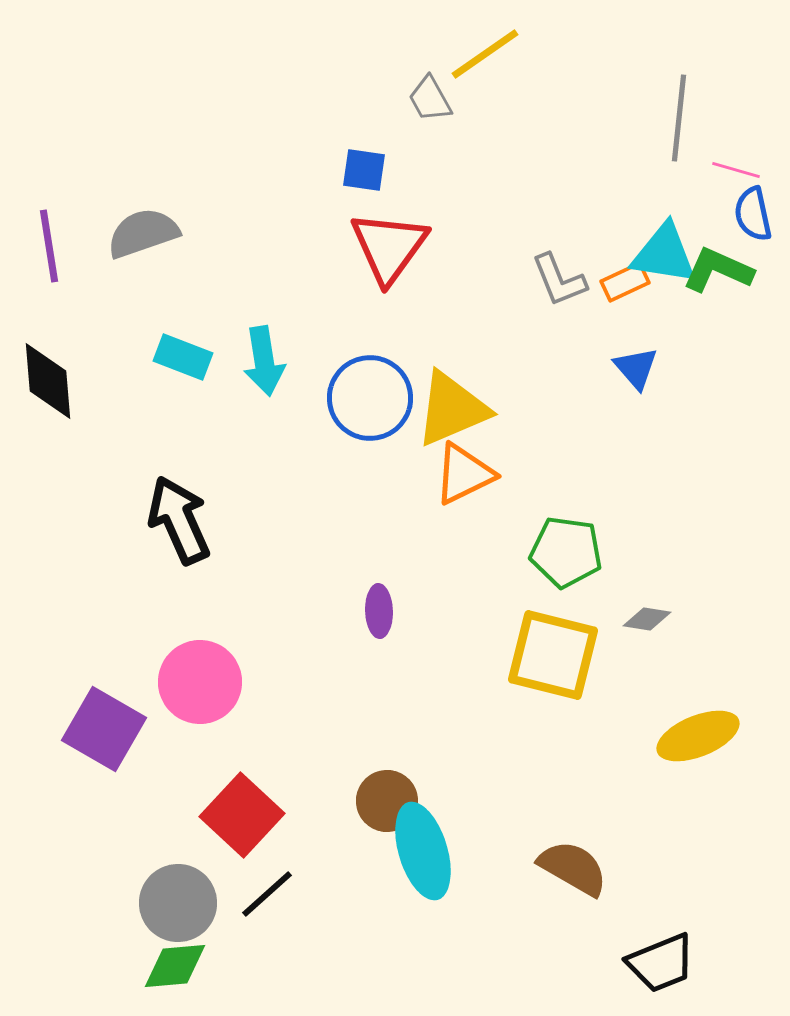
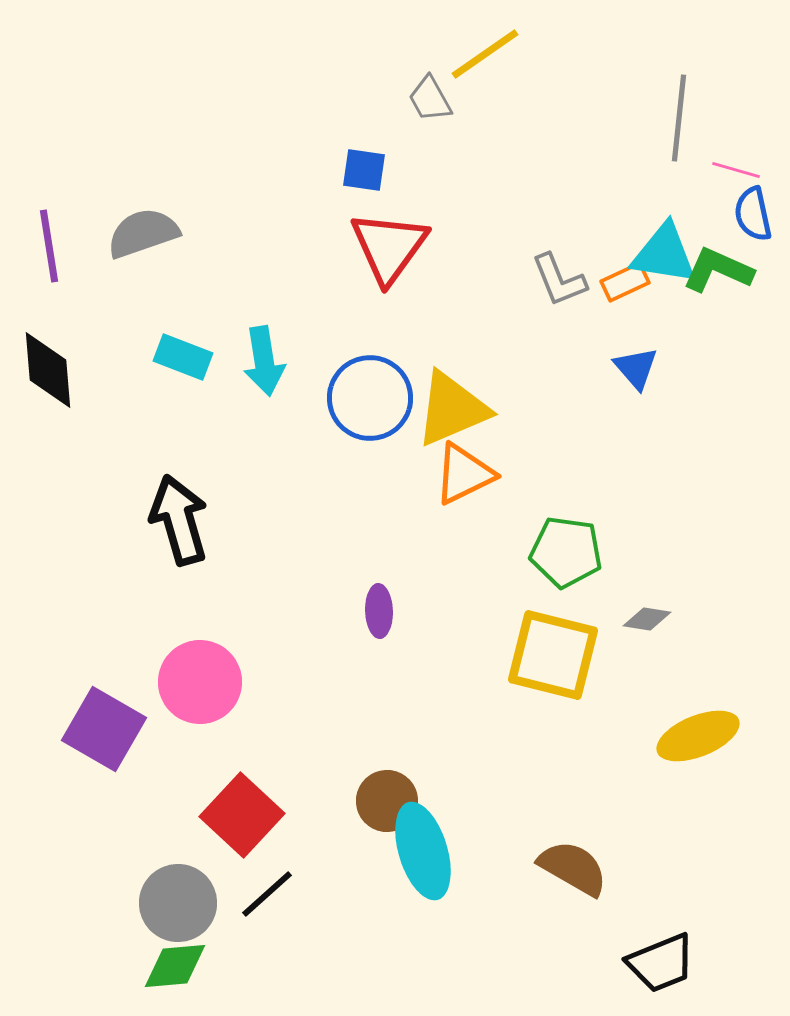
black diamond: moved 11 px up
black arrow: rotated 8 degrees clockwise
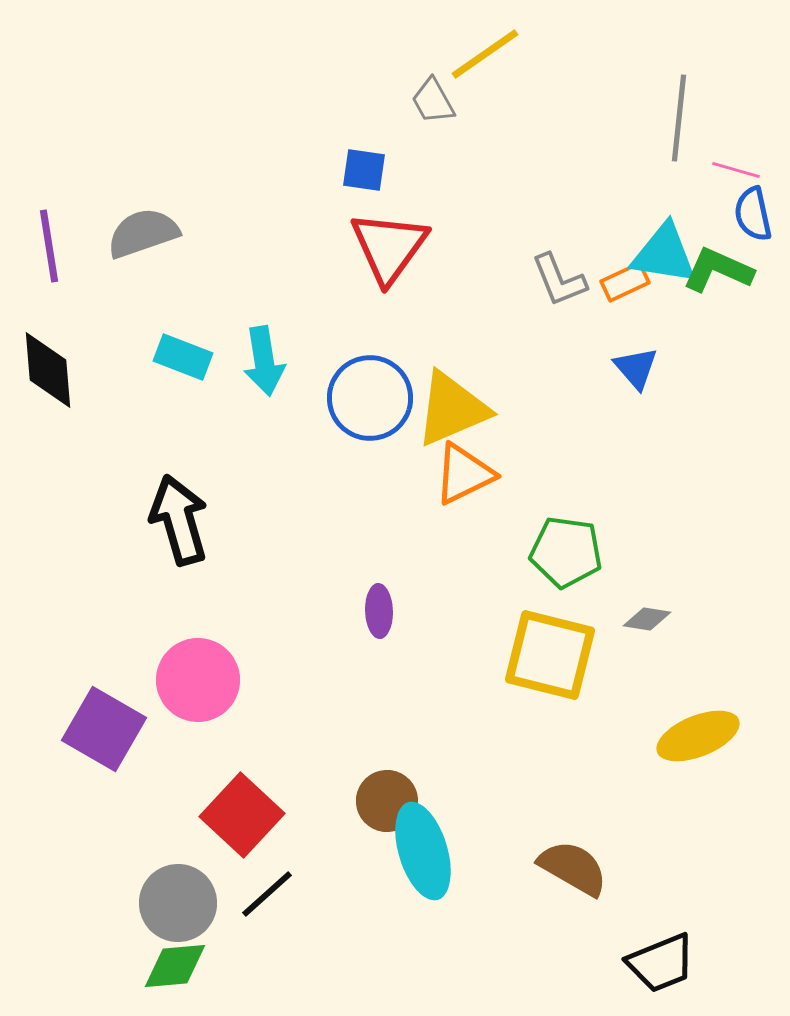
gray trapezoid: moved 3 px right, 2 px down
yellow square: moved 3 px left
pink circle: moved 2 px left, 2 px up
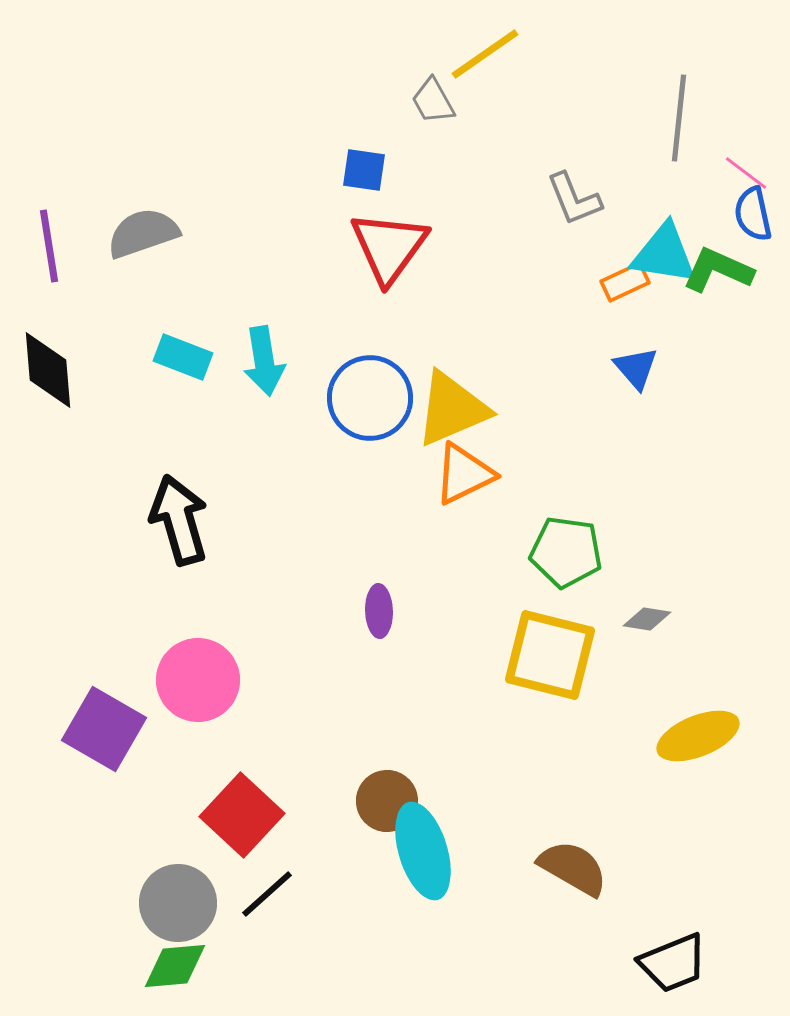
pink line: moved 10 px right, 3 px down; rotated 21 degrees clockwise
gray L-shape: moved 15 px right, 81 px up
black trapezoid: moved 12 px right
